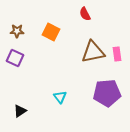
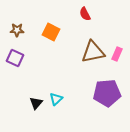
brown star: moved 1 px up
pink rectangle: rotated 32 degrees clockwise
cyan triangle: moved 4 px left, 2 px down; rotated 24 degrees clockwise
black triangle: moved 16 px right, 8 px up; rotated 16 degrees counterclockwise
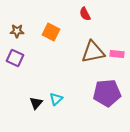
brown star: moved 1 px down
pink rectangle: rotated 72 degrees clockwise
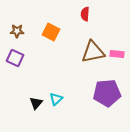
red semicircle: rotated 32 degrees clockwise
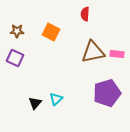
purple pentagon: rotated 12 degrees counterclockwise
black triangle: moved 1 px left
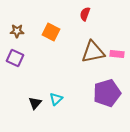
red semicircle: rotated 16 degrees clockwise
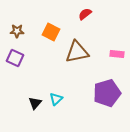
red semicircle: rotated 32 degrees clockwise
brown triangle: moved 16 px left
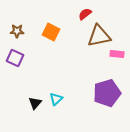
brown triangle: moved 22 px right, 16 px up
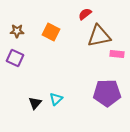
purple pentagon: rotated 16 degrees clockwise
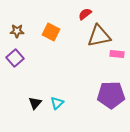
purple square: rotated 24 degrees clockwise
purple pentagon: moved 4 px right, 2 px down
cyan triangle: moved 1 px right, 4 px down
